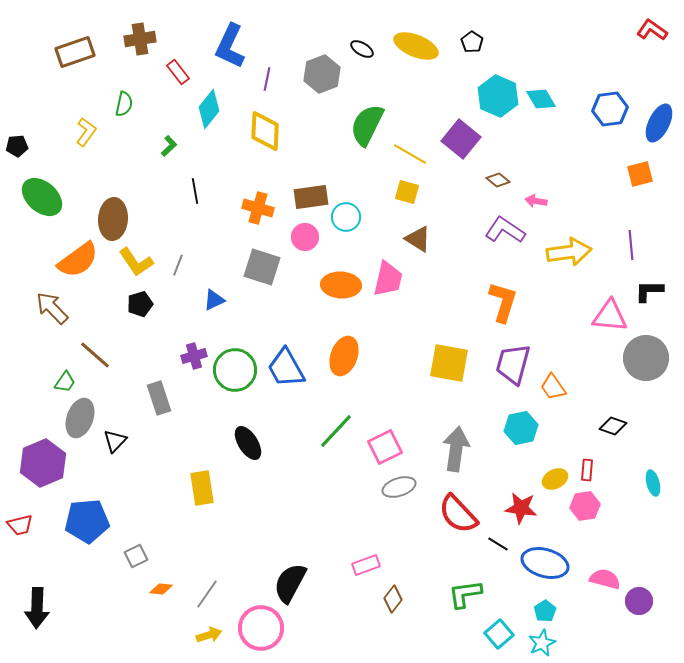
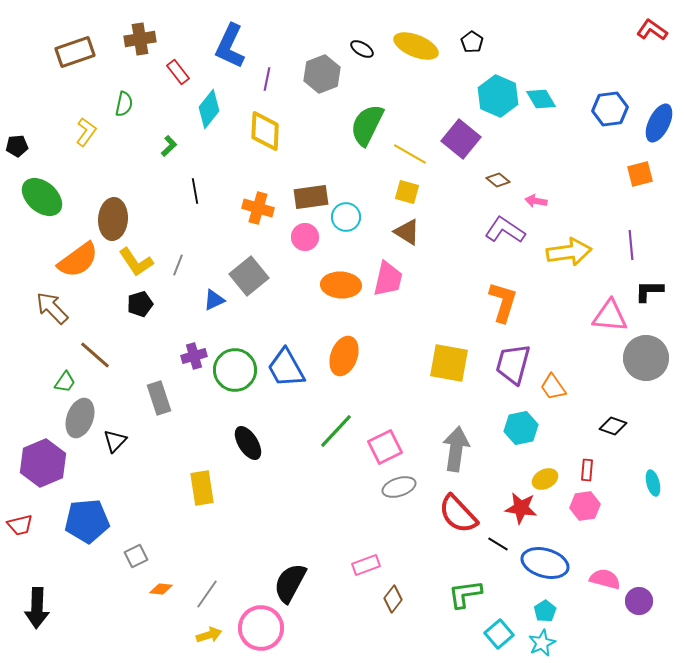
brown triangle at (418, 239): moved 11 px left, 7 px up
gray square at (262, 267): moved 13 px left, 9 px down; rotated 33 degrees clockwise
yellow ellipse at (555, 479): moved 10 px left
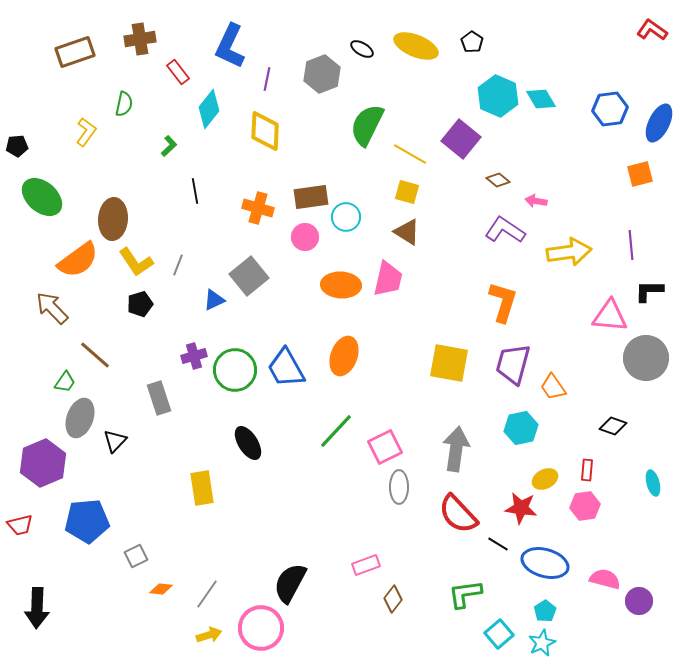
gray ellipse at (399, 487): rotated 72 degrees counterclockwise
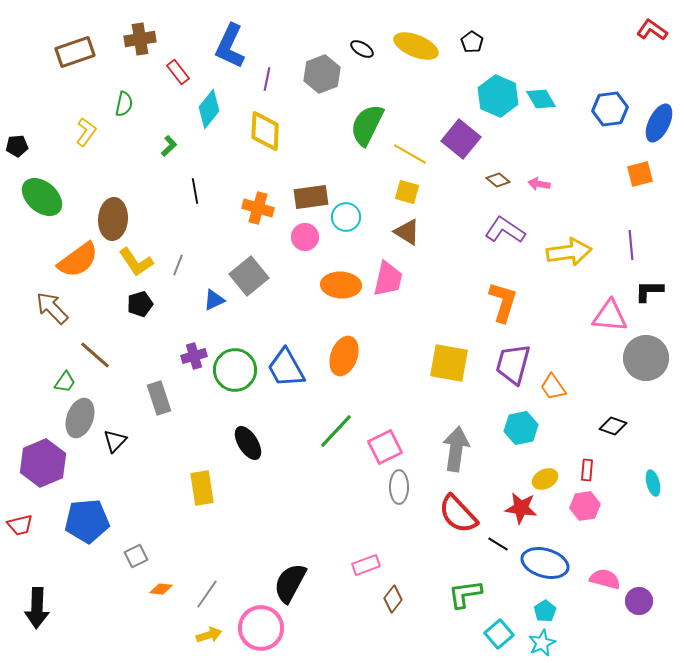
pink arrow at (536, 201): moved 3 px right, 17 px up
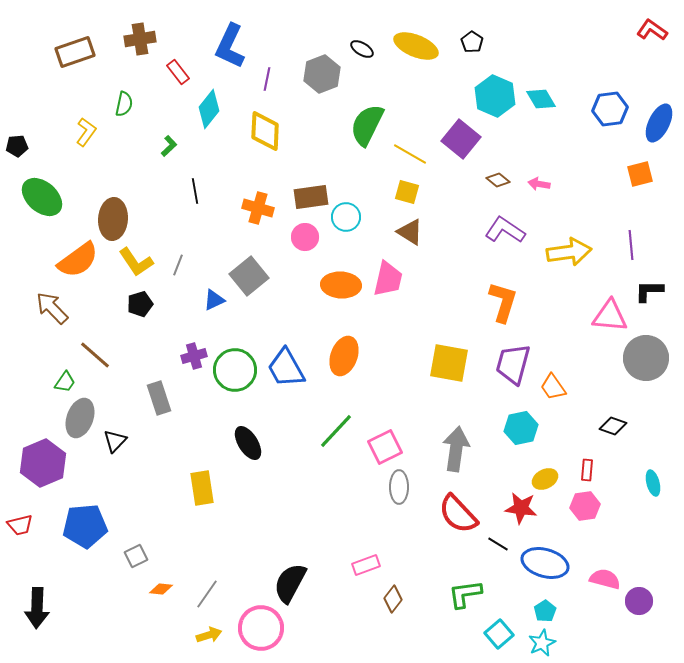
cyan hexagon at (498, 96): moved 3 px left
brown triangle at (407, 232): moved 3 px right
blue pentagon at (87, 521): moved 2 px left, 5 px down
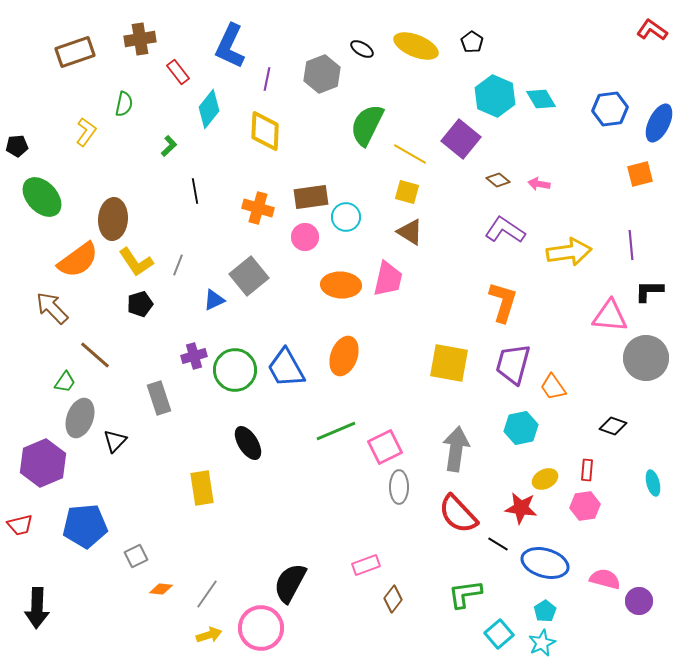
green ellipse at (42, 197): rotated 6 degrees clockwise
green line at (336, 431): rotated 24 degrees clockwise
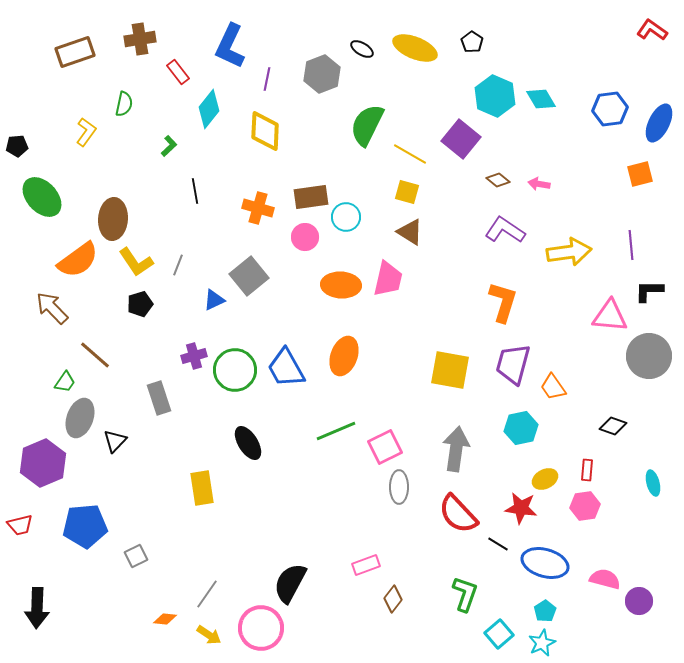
yellow ellipse at (416, 46): moved 1 px left, 2 px down
gray circle at (646, 358): moved 3 px right, 2 px up
yellow square at (449, 363): moved 1 px right, 7 px down
orange diamond at (161, 589): moved 4 px right, 30 px down
green L-shape at (465, 594): rotated 117 degrees clockwise
yellow arrow at (209, 635): rotated 50 degrees clockwise
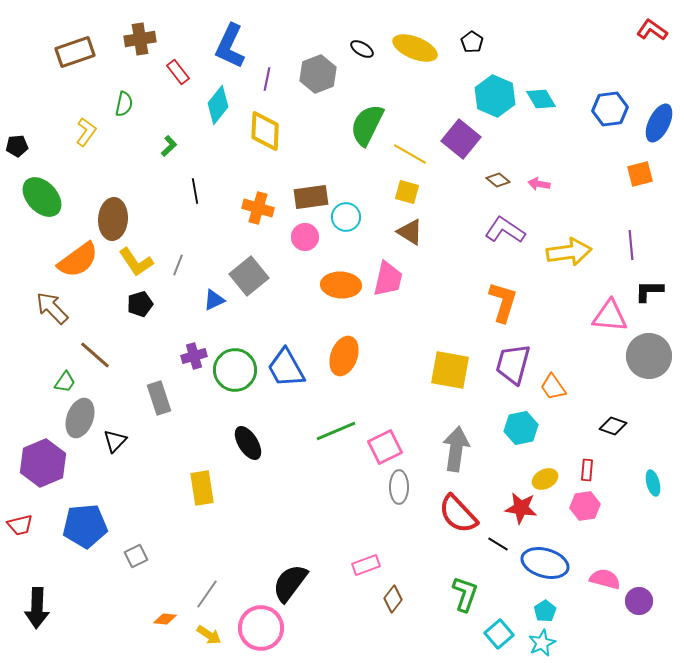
gray hexagon at (322, 74): moved 4 px left
cyan diamond at (209, 109): moved 9 px right, 4 px up
black semicircle at (290, 583): rotated 9 degrees clockwise
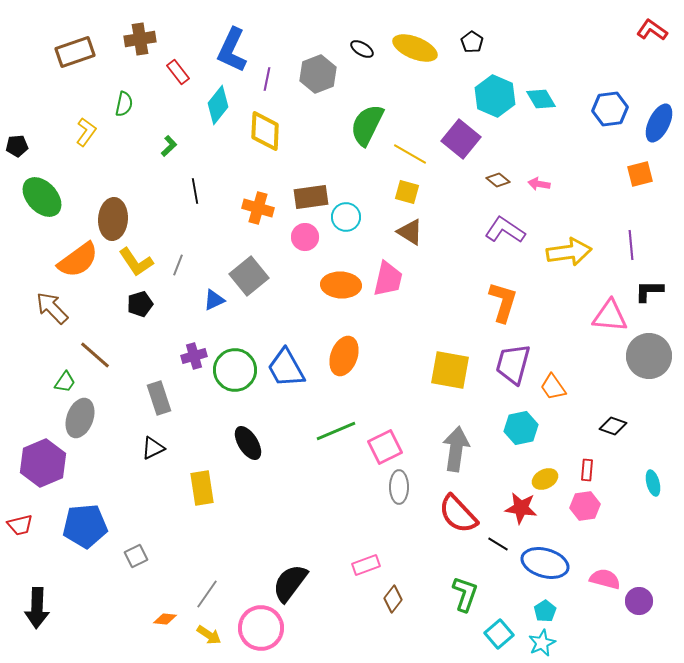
blue L-shape at (230, 46): moved 2 px right, 4 px down
black triangle at (115, 441): moved 38 px right, 7 px down; rotated 20 degrees clockwise
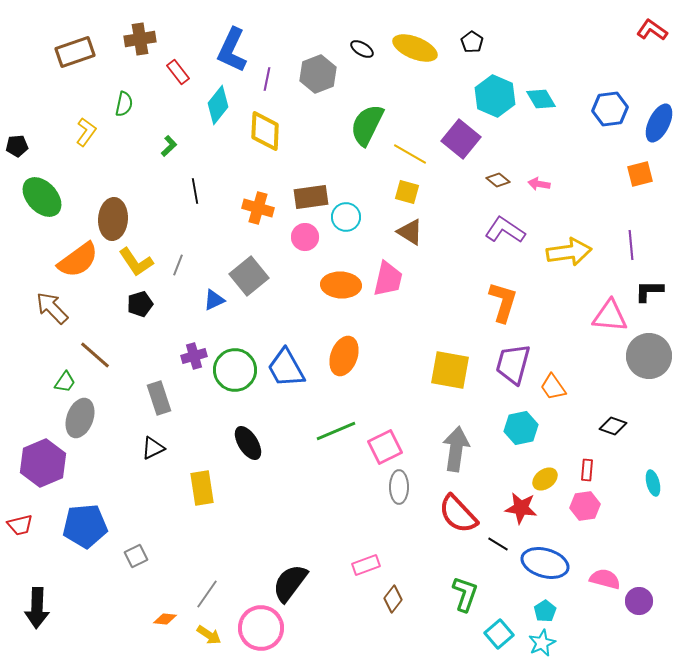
yellow ellipse at (545, 479): rotated 10 degrees counterclockwise
